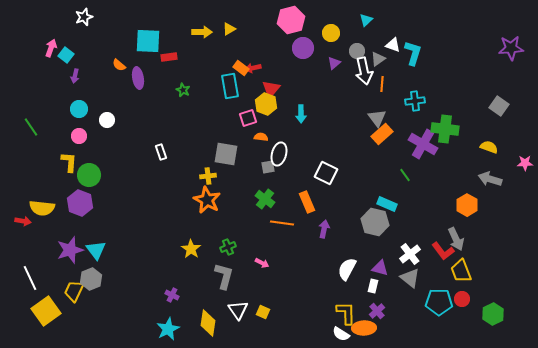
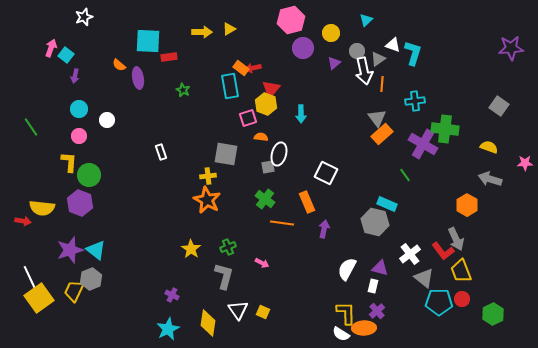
cyan triangle at (96, 250): rotated 15 degrees counterclockwise
gray triangle at (410, 278): moved 14 px right
yellow square at (46, 311): moved 7 px left, 13 px up
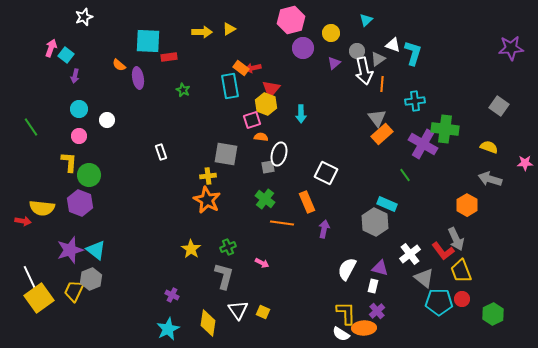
pink square at (248, 118): moved 4 px right, 2 px down
gray hexagon at (375, 222): rotated 12 degrees clockwise
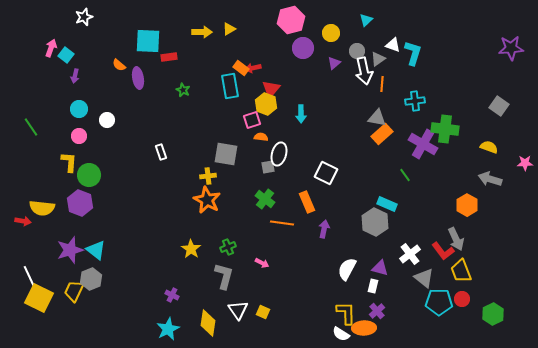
gray triangle at (377, 118): rotated 42 degrees counterclockwise
yellow square at (39, 298): rotated 28 degrees counterclockwise
